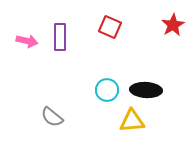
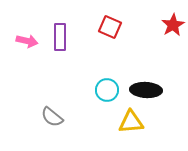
yellow triangle: moved 1 px left, 1 px down
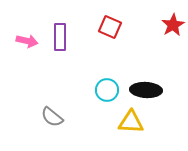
yellow triangle: rotated 8 degrees clockwise
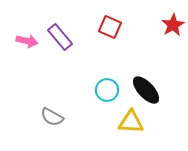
purple rectangle: rotated 40 degrees counterclockwise
black ellipse: rotated 44 degrees clockwise
gray semicircle: rotated 10 degrees counterclockwise
